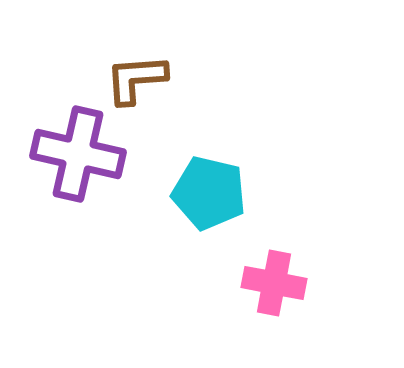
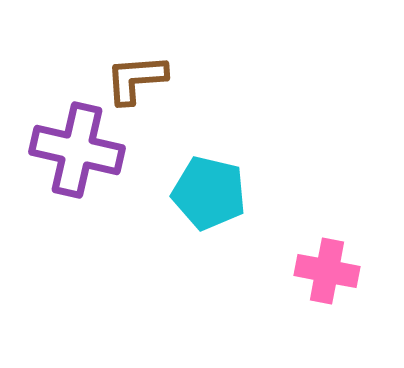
purple cross: moved 1 px left, 4 px up
pink cross: moved 53 px right, 12 px up
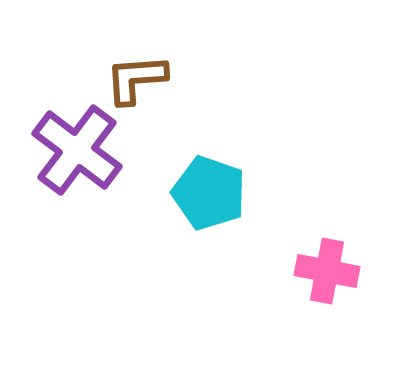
purple cross: rotated 24 degrees clockwise
cyan pentagon: rotated 6 degrees clockwise
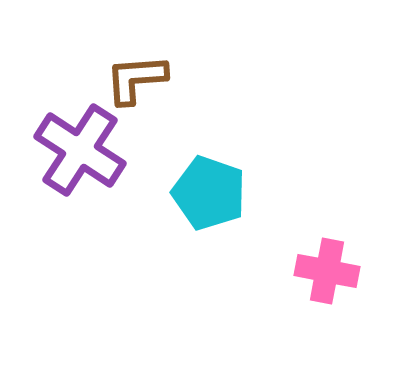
purple cross: moved 3 px right; rotated 4 degrees counterclockwise
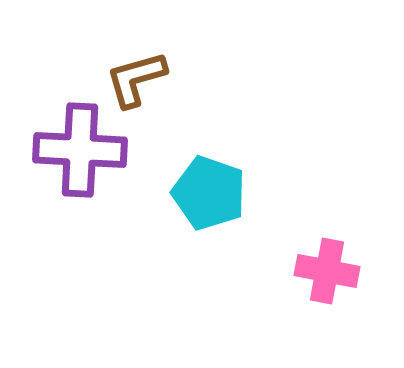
brown L-shape: rotated 12 degrees counterclockwise
purple cross: rotated 30 degrees counterclockwise
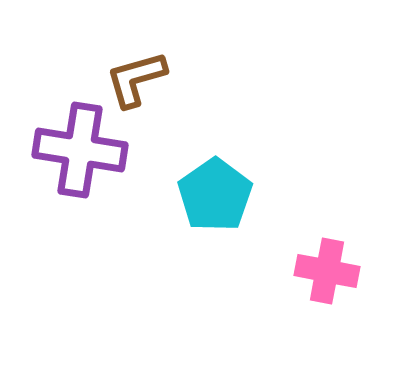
purple cross: rotated 6 degrees clockwise
cyan pentagon: moved 6 px right, 2 px down; rotated 18 degrees clockwise
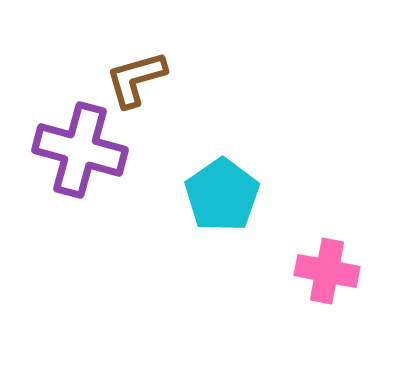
purple cross: rotated 6 degrees clockwise
cyan pentagon: moved 7 px right
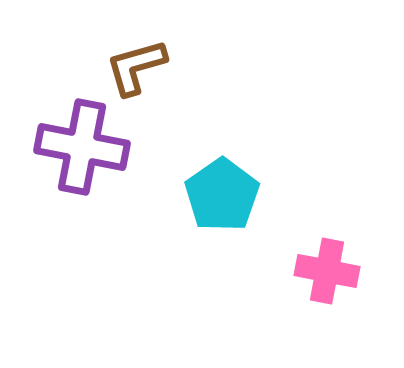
brown L-shape: moved 12 px up
purple cross: moved 2 px right, 3 px up; rotated 4 degrees counterclockwise
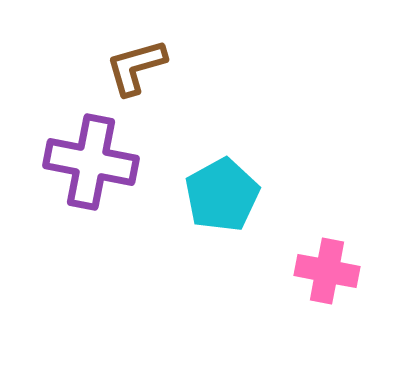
purple cross: moved 9 px right, 15 px down
cyan pentagon: rotated 6 degrees clockwise
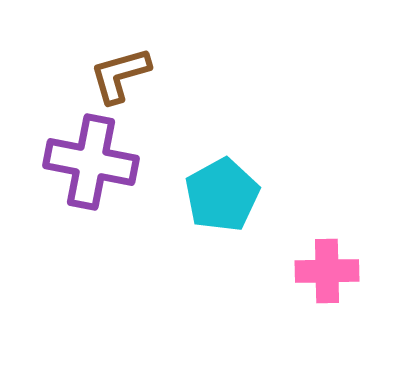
brown L-shape: moved 16 px left, 8 px down
pink cross: rotated 12 degrees counterclockwise
